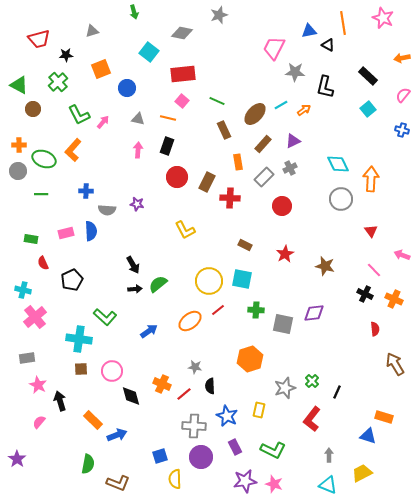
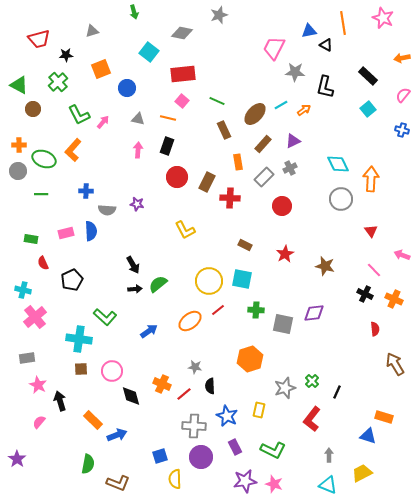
black triangle at (328, 45): moved 2 px left
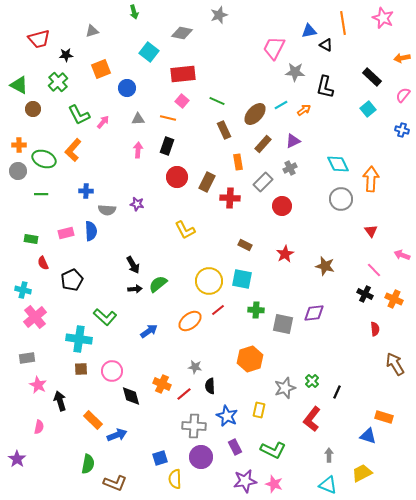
black rectangle at (368, 76): moved 4 px right, 1 px down
gray triangle at (138, 119): rotated 16 degrees counterclockwise
gray rectangle at (264, 177): moved 1 px left, 5 px down
pink semicircle at (39, 422): moved 5 px down; rotated 152 degrees clockwise
blue square at (160, 456): moved 2 px down
brown L-shape at (118, 483): moved 3 px left
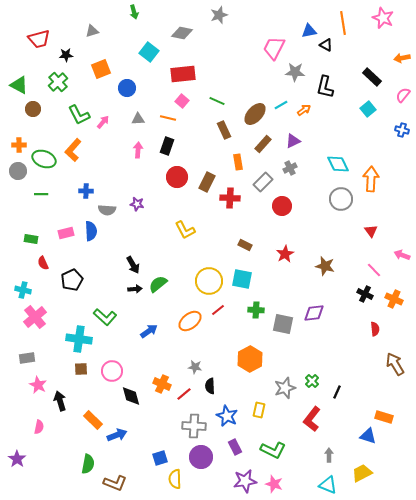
orange hexagon at (250, 359): rotated 10 degrees counterclockwise
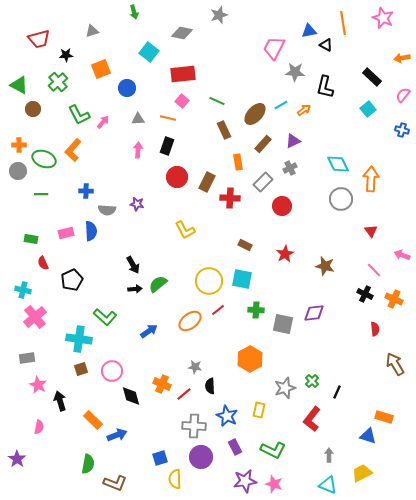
brown square at (81, 369): rotated 16 degrees counterclockwise
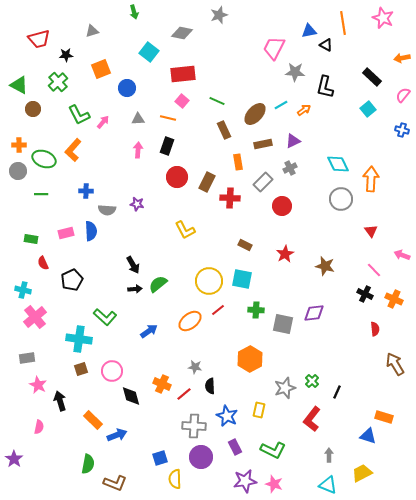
brown rectangle at (263, 144): rotated 36 degrees clockwise
purple star at (17, 459): moved 3 px left
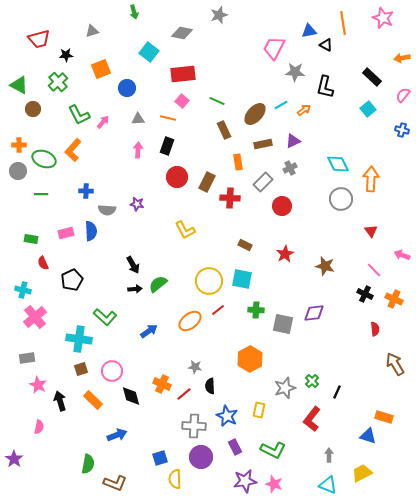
orange rectangle at (93, 420): moved 20 px up
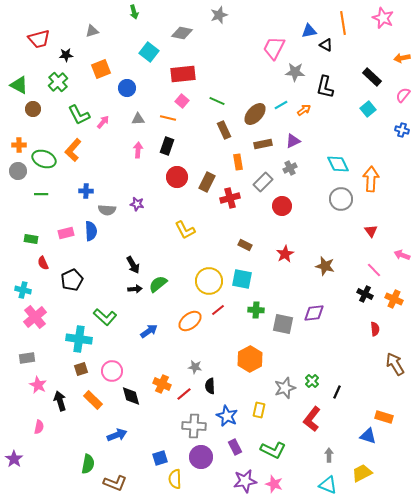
red cross at (230, 198): rotated 18 degrees counterclockwise
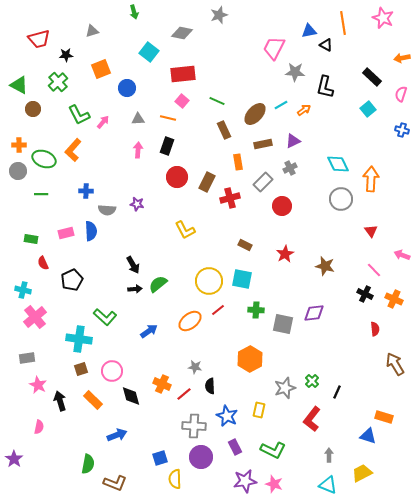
pink semicircle at (403, 95): moved 2 px left, 1 px up; rotated 21 degrees counterclockwise
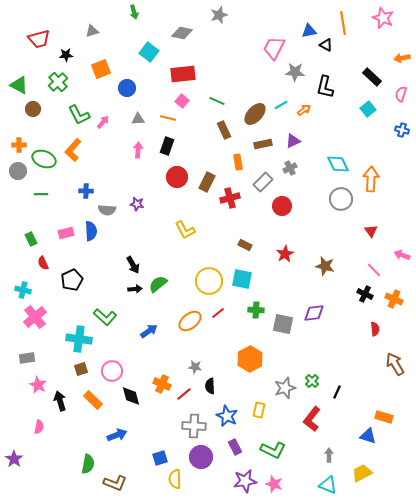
green rectangle at (31, 239): rotated 56 degrees clockwise
red line at (218, 310): moved 3 px down
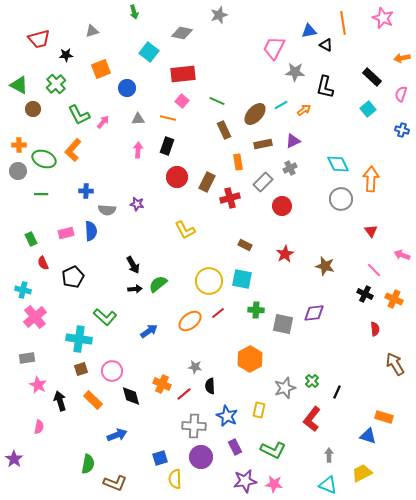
green cross at (58, 82): moved 2 px left, 2 px down
black pentagon at (72, 280): moved 1 px right, 3 px up
pink star at (274, 484): rotated 12 degrees counterclockwise
